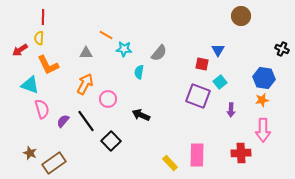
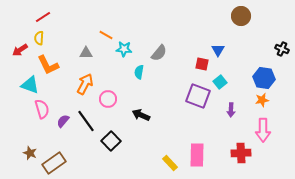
red line: rotated 56 degrees clockwise
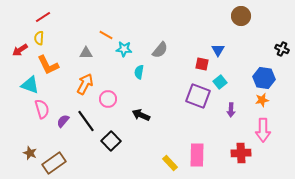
gray semicircle: moved 1 px right, 3 px up
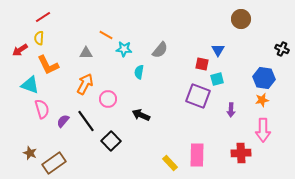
brown circle: moved 3 px down
cyan square: moved 3 px left, 3 px up; rotated 24 degrees clockwise
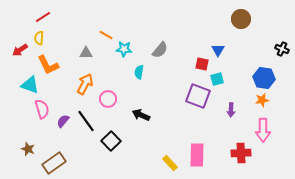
brown star: moved 2 px left, 4 px up
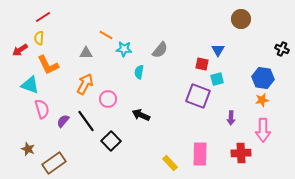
blue hexagon: moved 1 px left
purple arrow: moved 8 px down
pink rectangle: moved 3 px right, 1 px up
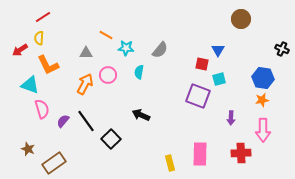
cyan star: moved 2 px right, 1 px up
cyan square: moved 2 px right
pink circle: moved 24 px up
black square: moved 2 px up
yellow rectangle: rotated 28 degrees clockwise
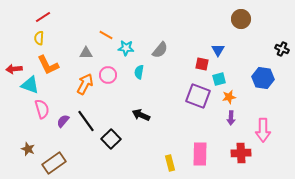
red arrow: moved 6 px left, 19 px down; rotated 28 degrees clockwise
orange star: moved 33 px left, 3 px up
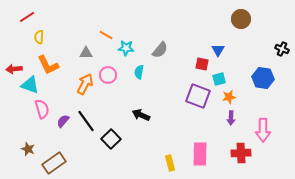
red line: moved 16 px left
yellow semicircle: moved 1 px up
